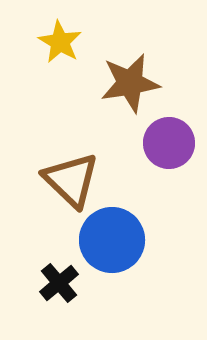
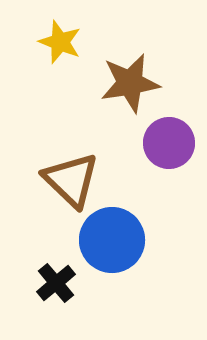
yellow star: rotated 9 degrees counterclockwise
black cross: moved 3 px left
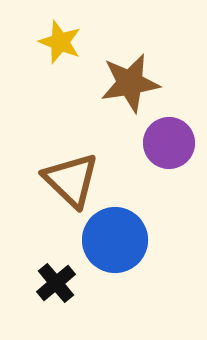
blue circle: moved 3 px right
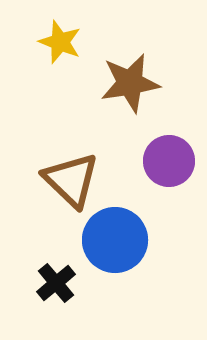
purple circle: moved 18 px down
